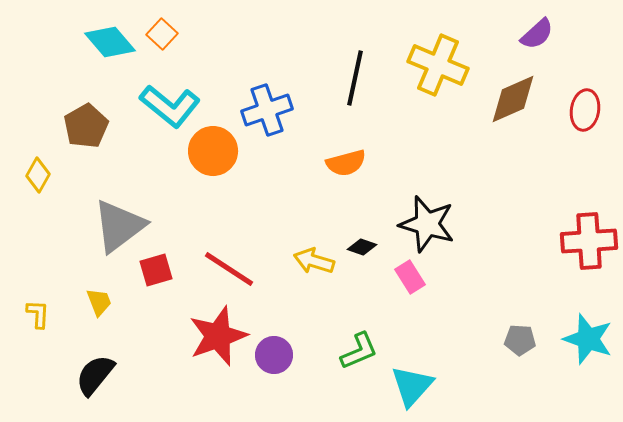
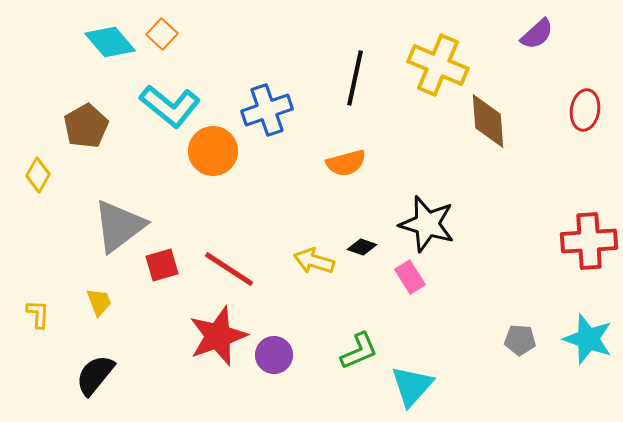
brown diamond: moved 25 px left, 22 px down; rotated 70 degrees counterclockwise
red square: moved 6 px right, 5 px up
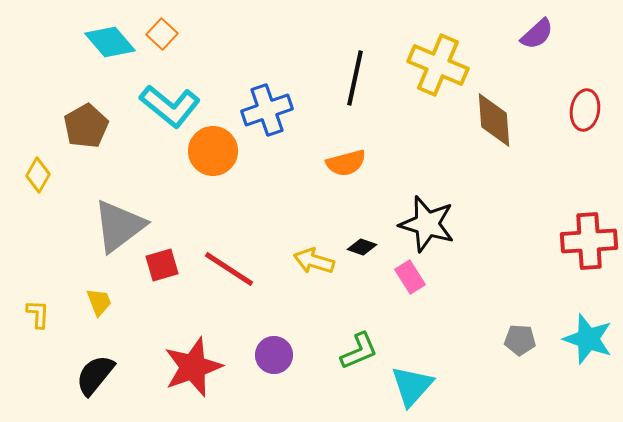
brown diamond: moved 6 px right, 1 px up
red star: moved 25 px left, 31 px down
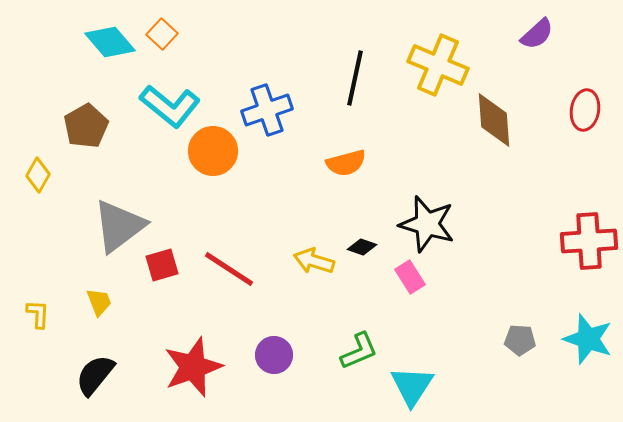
cyan triangle: rotated 9 degrees counterclockwise
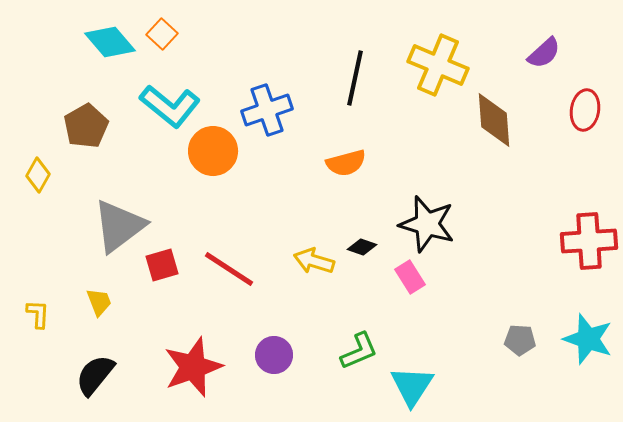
purple semicircle: moved 7 px right, 19 px down
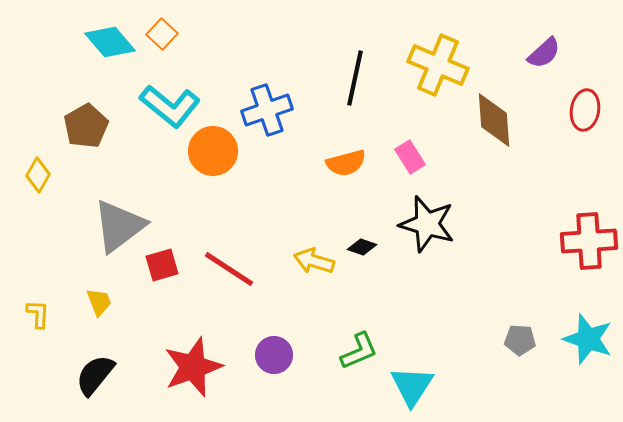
pink rectangle: moved 120 px up
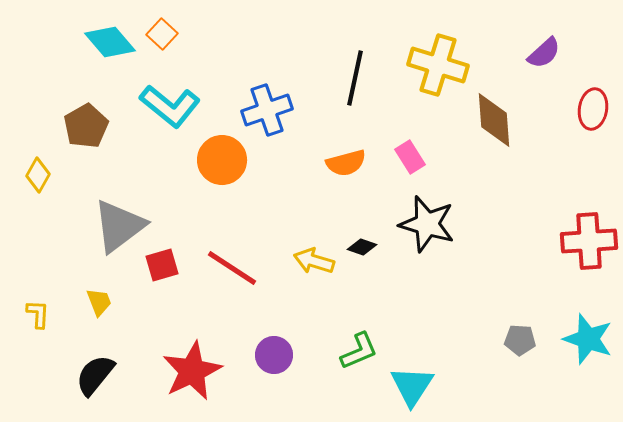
yellow cross: rotated 6 degrees counterclockwise
red ellipse: moved 8 px right, 1 px up
orange circle: moved 9 px right, 9 px down
red line: moved 3 px right, 1 px up
red star: moved 1 px left, 4 px down; rotated 6 degrees counterclockwise
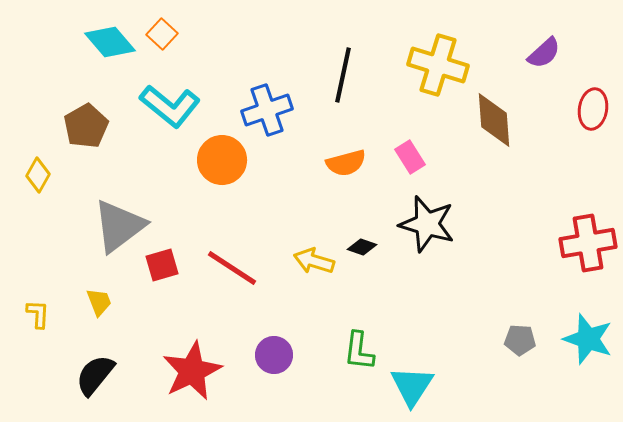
black line: moved 12 px left, 3 px up
red cross: moved 1 px left, 2 px down; rotated 6 degrees counterclockwise
green L-shape: rotated 120 degrees clockwise
